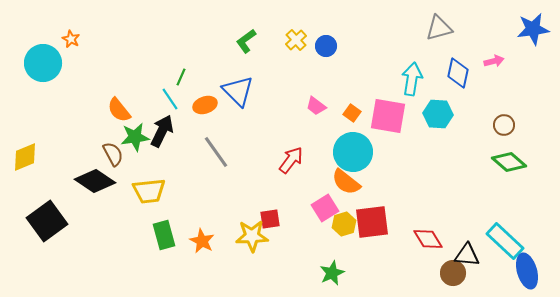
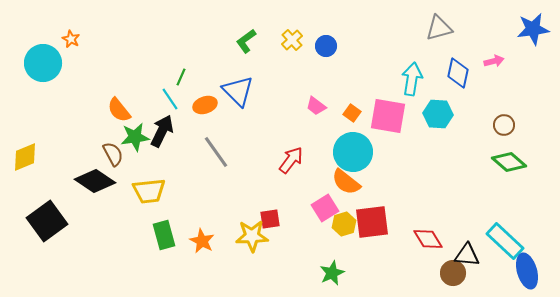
yellow cross at (296, 40): moved 4 px left
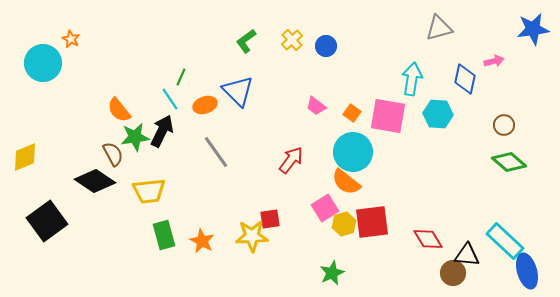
blue diamond at (458, 73): moved 7 px right, 6 px down
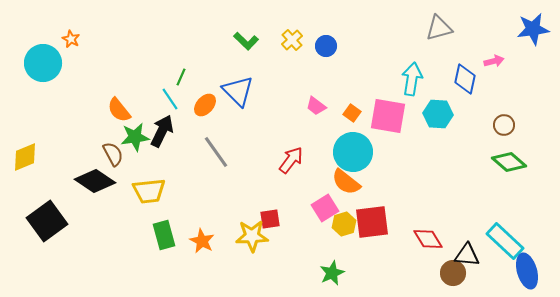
green L-shape at (246, 41): rotated 100 degrees counterclockwise
orange ellipse at (205, 105): rotated 30 degrees counterclockwise
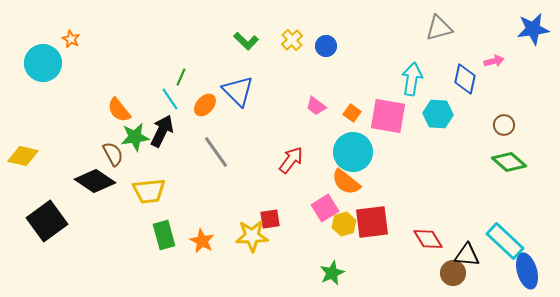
yellow diamond at (25, 157): moved 2 px left, 1 px up; rotated 36 degrees clockwise
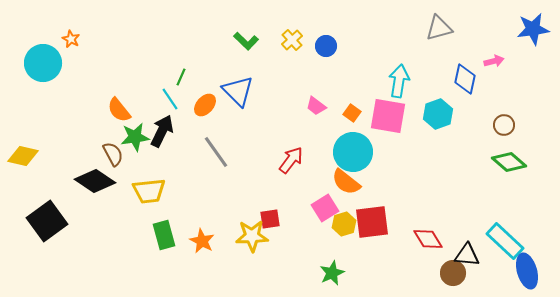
cyan arrow at (412, 79): moved 13 px left, 2 px down
cyan hexagon at (438, 114): rotated 24 degrees counterclockwise
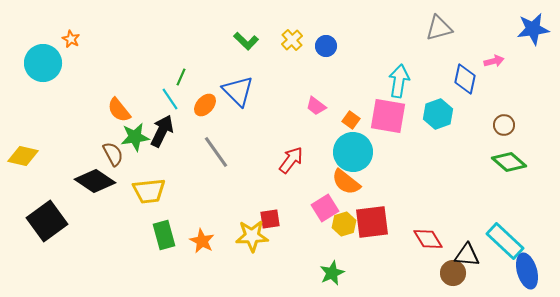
orange square at (352, 113): moved 1 px left, 7 px down
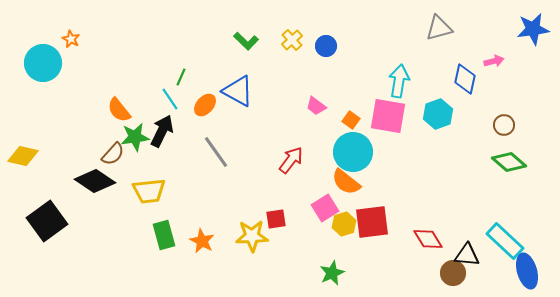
blue triangle at (238, 91): rotated 16 degrees counterclockwise
brown semicircle at (113, 154): rotated 70 degrees clockwise
red square at (270, 219): moved 6 px right
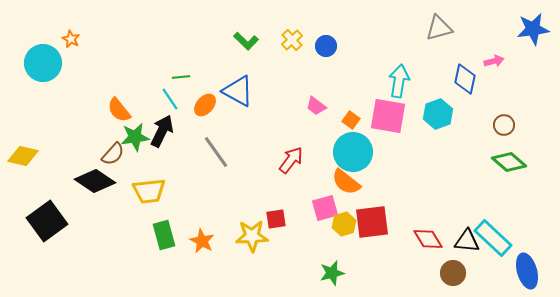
green line at (181, 77): rotated 60 degrees clockwise
pink square at (325, 208): rotated 16 degrees clockwise
cyan rectangle at (505, 241): moved 12 px left, 3 px up
black triangle at (467, 255): moved 14 px up
green star at (332, 273): rotated 10 degrees clockwise
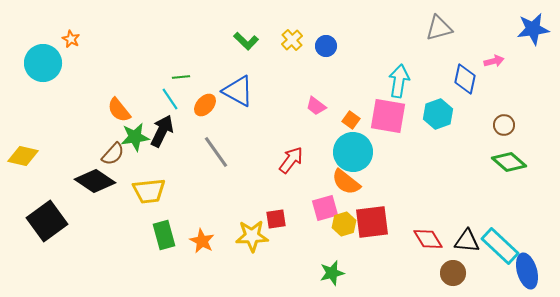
cyan rectangle at (493, 238): moved 7 px right, 8 px down
